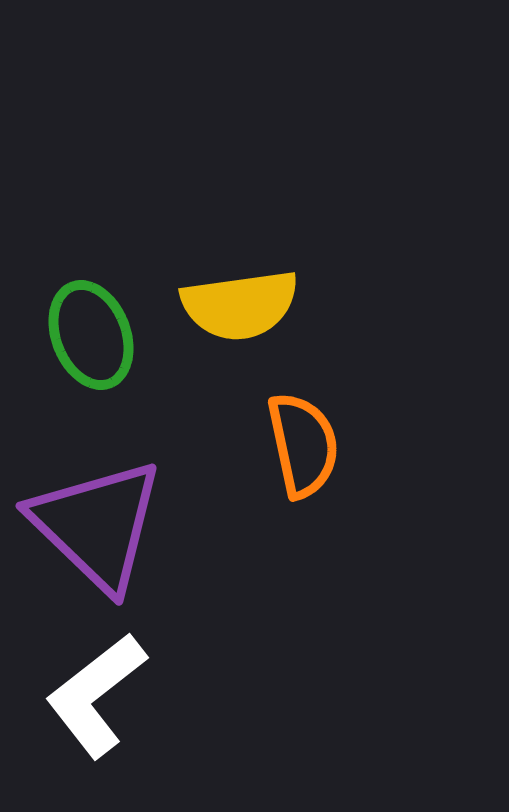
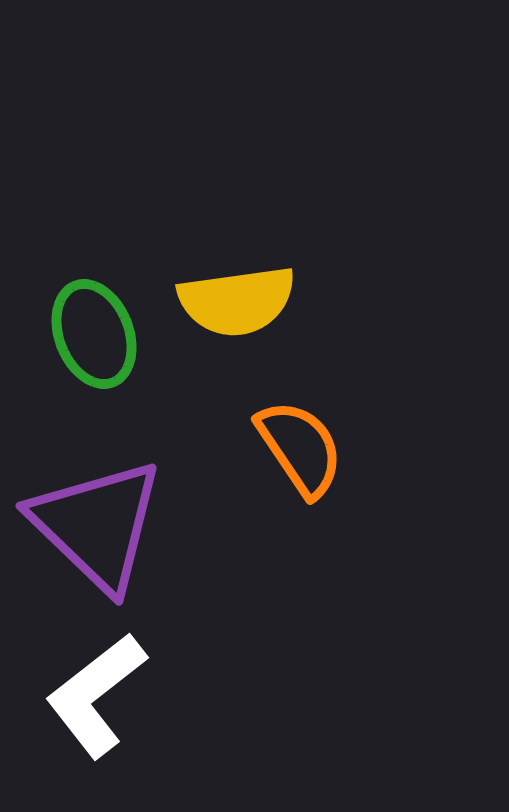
yellow semicircle: moved 3 px left, 4 px up
green ellipse: moved 3 px right, 1 px up
orange semicircle: moved 3 px left, 3 px down; rotated 22 degrees counterclockwise
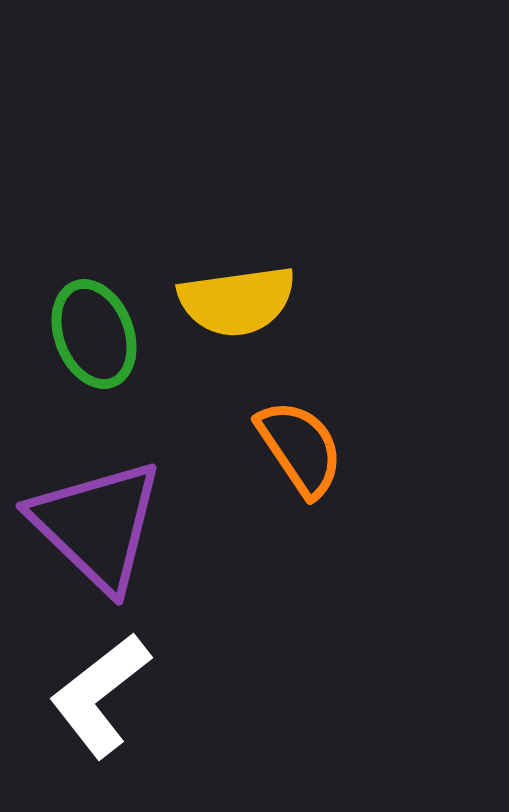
white L-shape: moved 4 px right
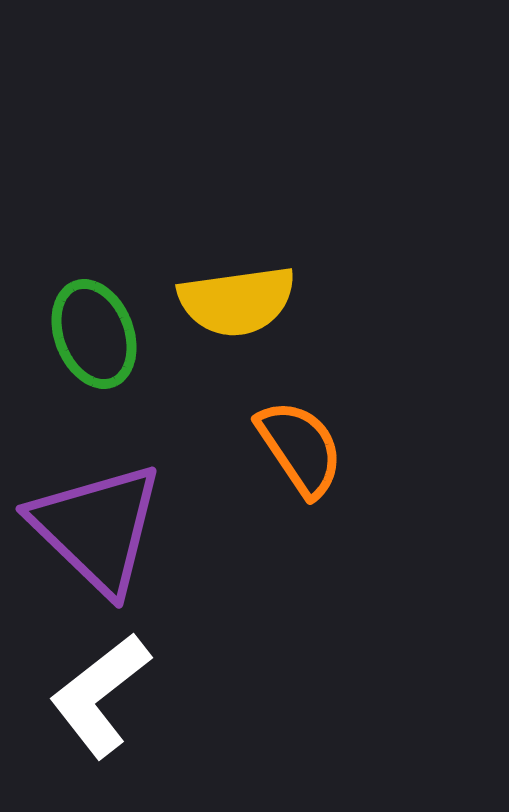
purple triangle: moved 3 px down
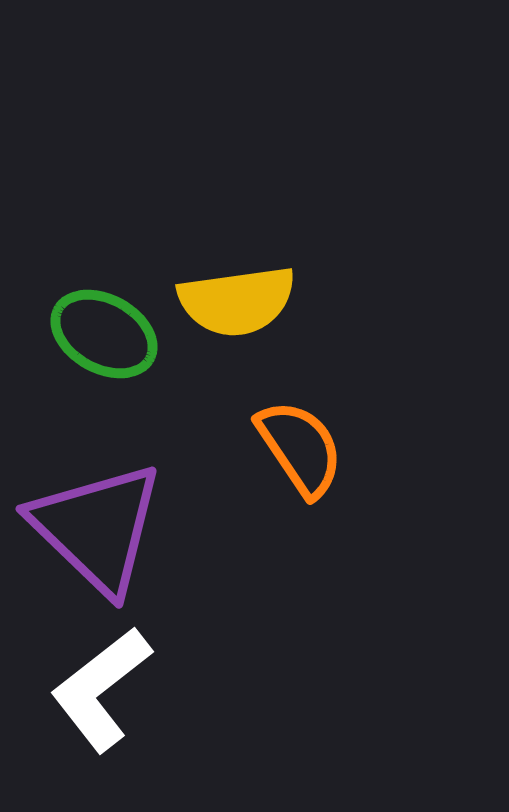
green ellipse: moved 10 px right; rotated 40 degrees counterclockwise
white L-shape: moved 1 px right, 6 px up
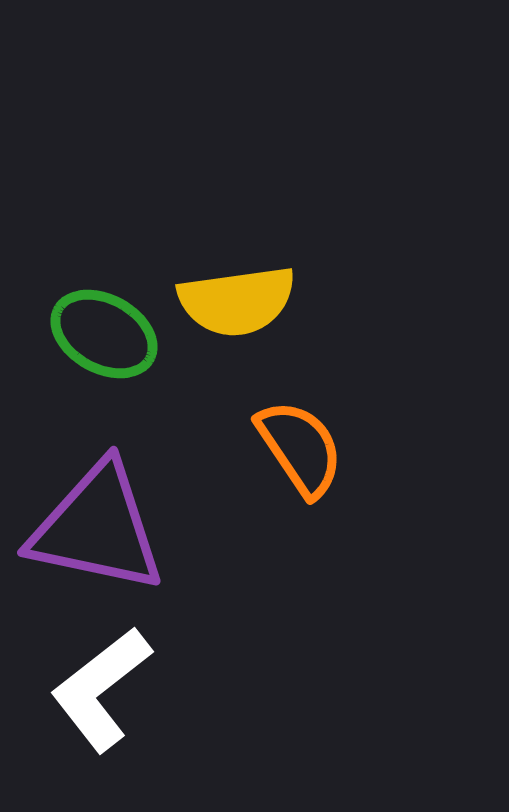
purple triangle: rotated 32 degrees counterclockwise
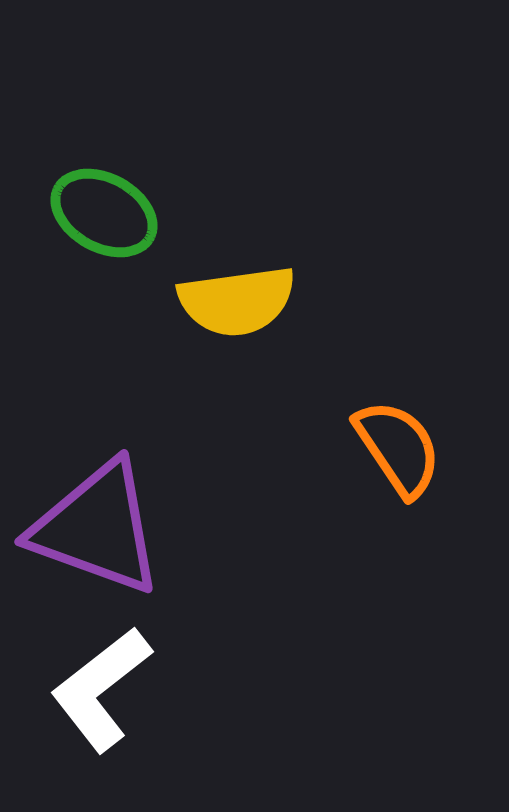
green ellipse: moved 121 px up
orange semicircle: moved 98 px right
purple triangle: rotated 8 degrees clockwise
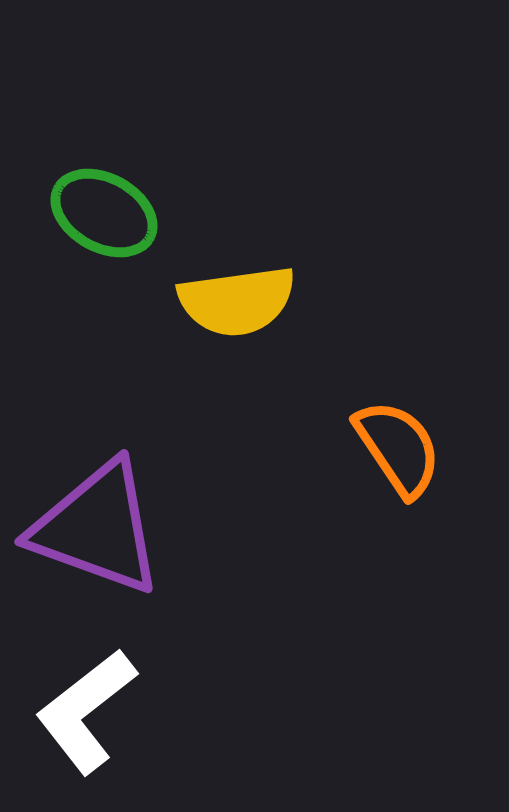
white L-shape: moved 15 px left, 22 px down
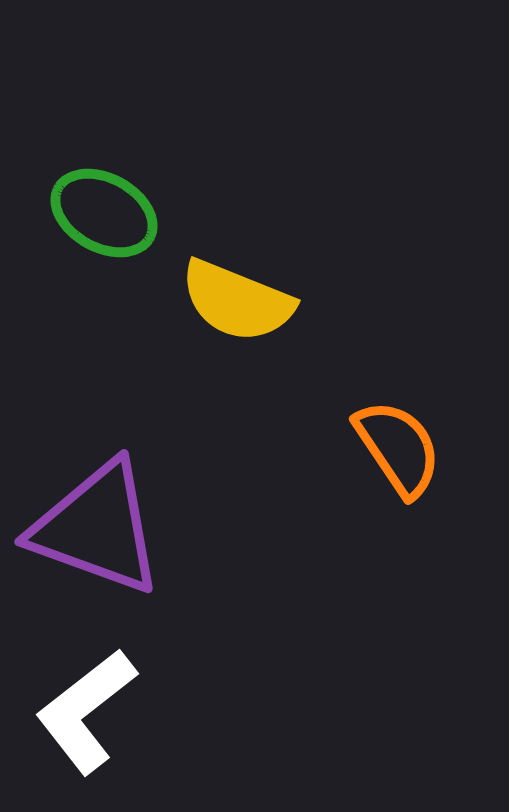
yellow semicircle: rotated 30 degrees clockwise
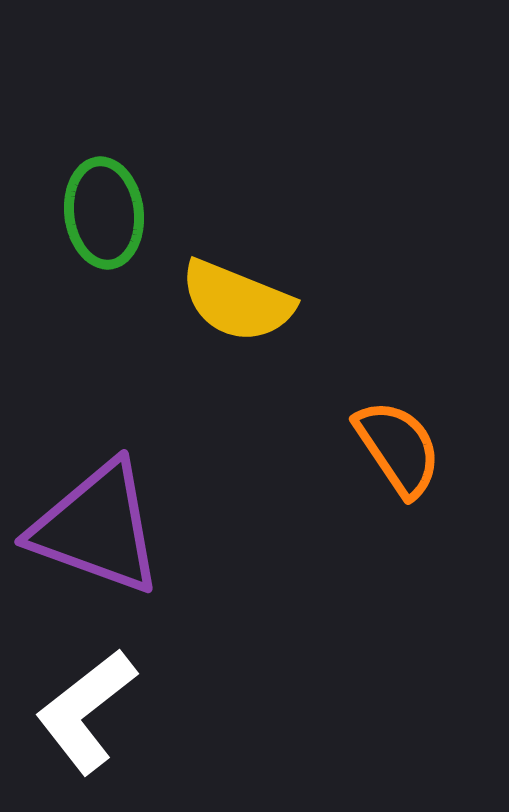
green ellipse: rotated 54 degrees clockwise
